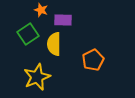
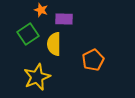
purple rectangle: moved 1 px right, 1 px up
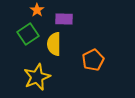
orange star: moved 4 px left; rotated 16 degrees clockwise
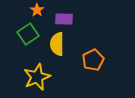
yellow semicircle: moved 3 px right
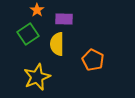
orange pentagon: rotated 20 degrees counterclockwise
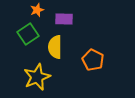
orange star: rotated 16 degrees clockwise
yellow semicircle: moved 2 px left, 3 px down
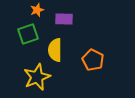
green square: rotated 15 degrees clockwise
yellow semicircle: moved 3 px down
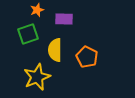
orange pentagon: moved 6 px left, 3 px up
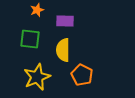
purple rectangle: moved 1 px right, 2 px down
green square: moved 2 px right, 5 px down; rotated 25 degrees clockwise
yellow semicircle: moved 8 px right
orange pentagon: moved 5 px left, 18 px down
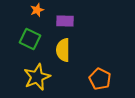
green square: rotated 20 degrees clockwise
orange pentagon: moved 18 px right, 4 px down
